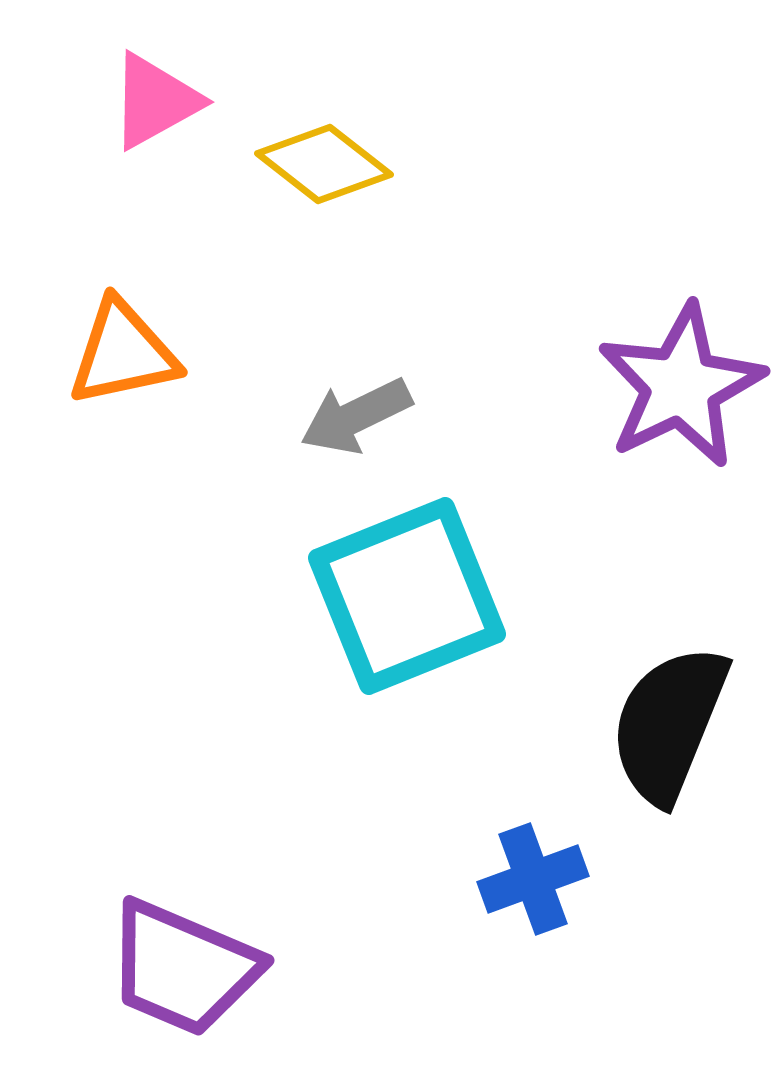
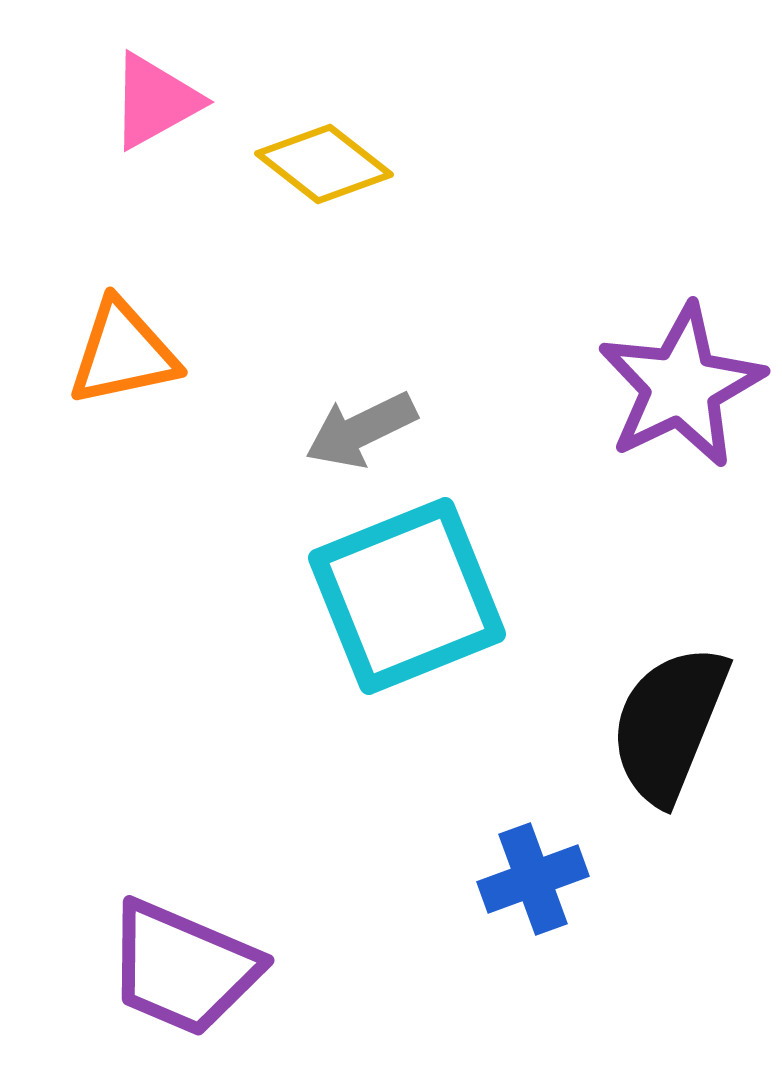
gray arrow: moved 5 px right, 14 px down
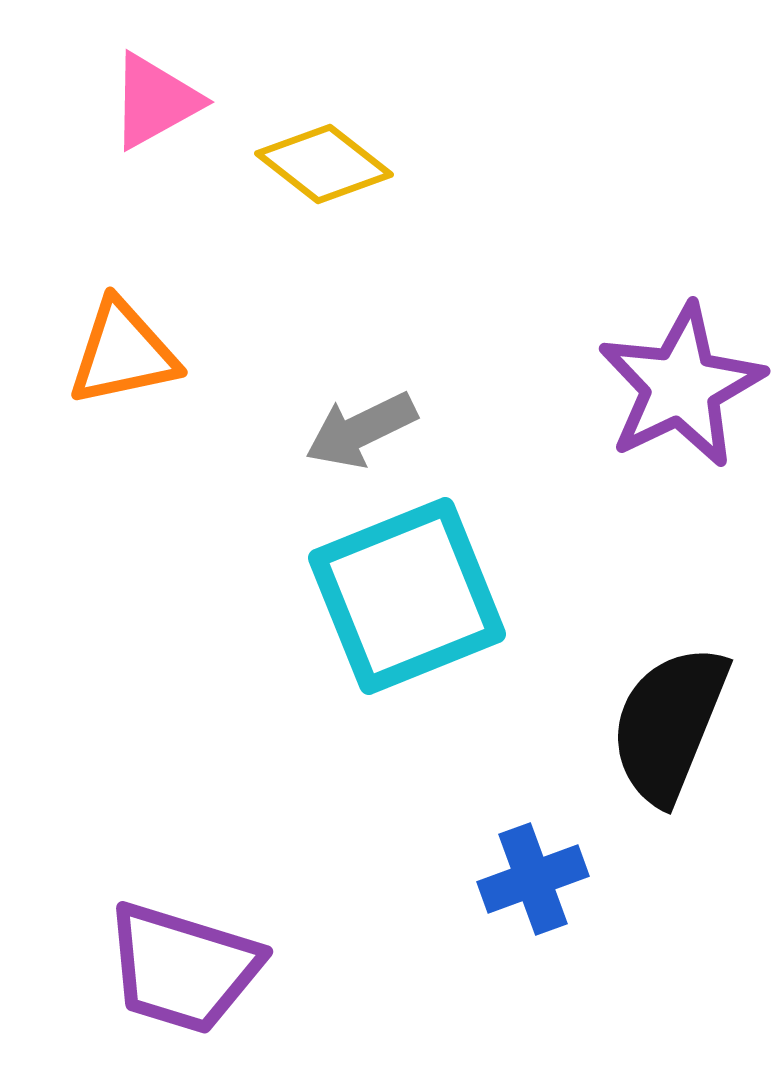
purple trapezoid: rotated 6 degrees counterclockwise
